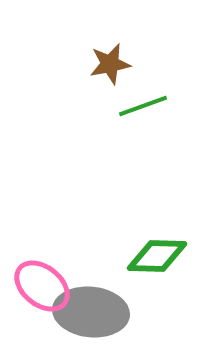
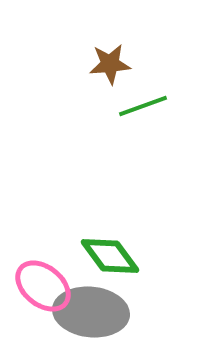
brown star: rotated 6 degrees clockwise
green diamond: moved 47 px left; rotated 52 degrees clockwise
pink ellipse: moved 1 px right
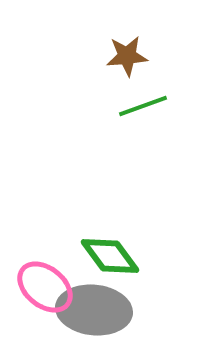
brown star: moved 17 px right, 8 px up
pink ellipse: moved 2 px right, 1 px down
gray ellipse: moved 3 px right, 2 px up
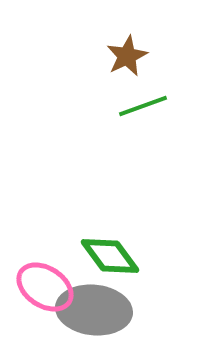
brown star: rotated 21 degrees counterclockwise
pink ellipse: rotated 6 degrees counterclockwise
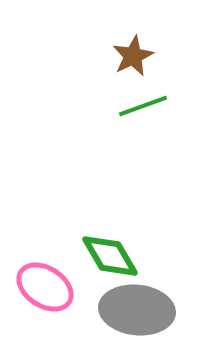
brown star: moved 6 px right
green diamond: rotated 6 degrees clockwise
gray ellipse: moved 43 px right
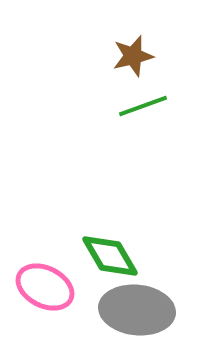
brown star: rotated 12 degrees clockwise
pink ellipse: rotated 6 degrees counterclockwise
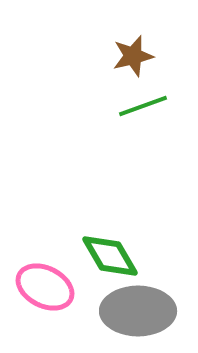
gray ellipse: moved 1 px right, 1 px down; rotated 6 degrees counterclockwise
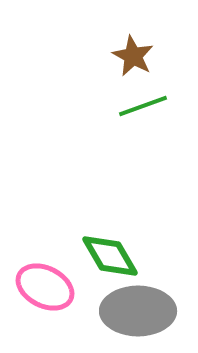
brown star: rotated 30 degrees counterclockwise
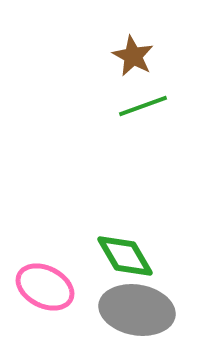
green diamond: moved 15 px right
gray ellipse: moved 1 px left, 1 px up; rotated 10 degrees clockwise
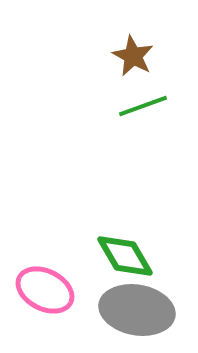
pink ellipse: moved 3 px down
